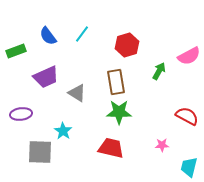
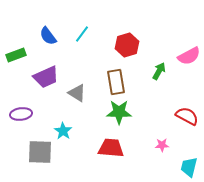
green rectangle: moved 4 px down
red trapezoid: rotated 8 degrees counterclockwise
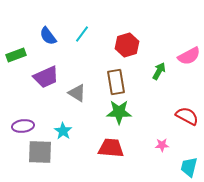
purple ellipse: moved 2 px right, 12 px down
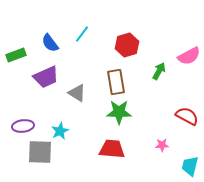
blue semicircle: moved 2 px right, 7 px down
cyan star: moved 3 px left; rotated 12 degrees clockwise
red trapezoid: moved 1 px right, 1 px down
cyan trapezoid: moved 1 px right, 1 px up
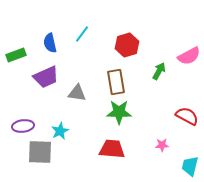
blue semicircle: rotated 24 degrees clockwise
gray triangle: rotated 24 degrees counterclockwise
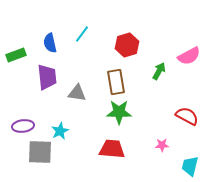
purple trapezoid: moved 1 px right; rotated 72 degrees counterclockwise
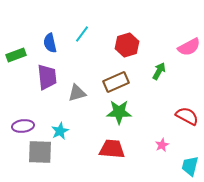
pink semicircle: moved 9 px up
brown rectangle: rotated 75 degrees clockwise
gray triangle: rotated 24 degrees counterclockwise
pink star: rotated 24 degrees counterclockwise
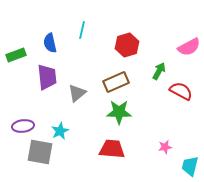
cyan line: moved 4 px up; rotated 24 degrees counterclockwise
gray triangle: rotated 24 degrees counterclockwise
red semicircle: moved 6 px left, 25 px up
pink star: moved 3 px right, 2 px down; rotated 16 degrees clockwise
gray square: rotated 8 degrees clockwise
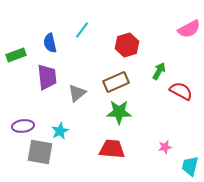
cyan line: rotated 24 degrees clockwise
pink semicircle: moved 18 px up
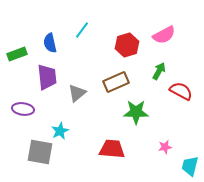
pink semicircle: moved 25 px left, 6 px down
green rectangle: moved 1 px right, 1 px up
green star: moved 17 px right
purple ellipse: moved 17 px up; rotated 15 degrees clockwise
